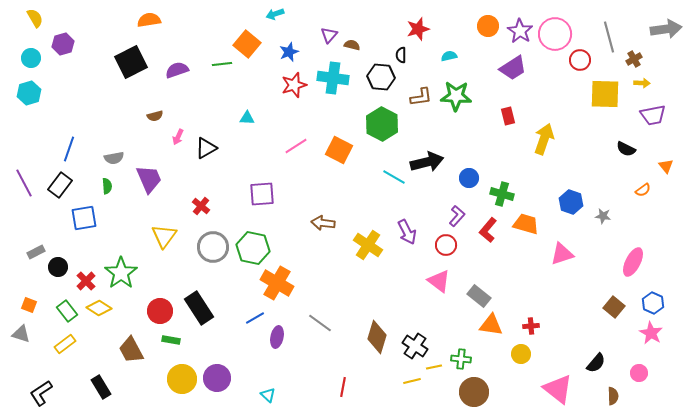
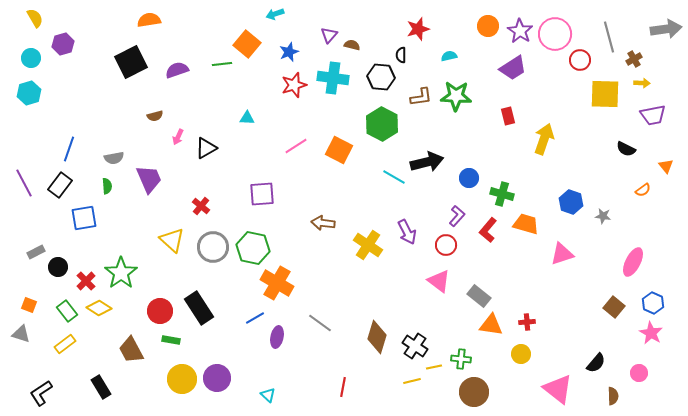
yellow triangle at (164, 236): moved 8 px right, 4 px down; rotated 24 degrees counterclockwise
red cross at (531, 326): moved 4 px left, 4 px up
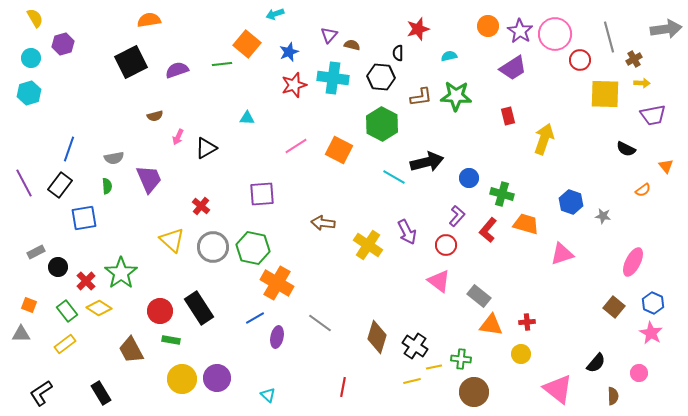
black semicircle at (401, 55): moved 3 px left, 2 px up
gray triangle at (21, 334): rotated 18 degrees counterclockwise
black rectangle at (101, 387): moved 6 px down
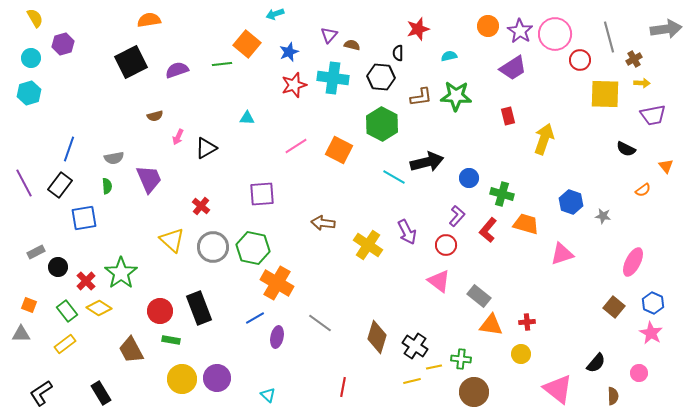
black rectangle at (199, 308): rotated 12 degrees clockwise
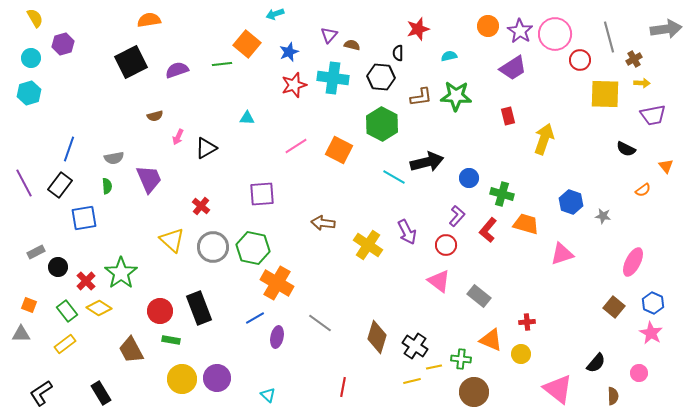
orange triangle at (491, 325): moved 15 px down; rotated 15 degrees clockwise
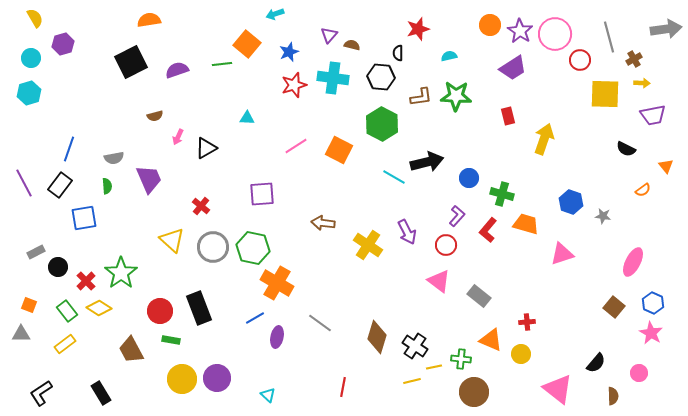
orange circle at (488, 26): moved 2 px right, 1 px up
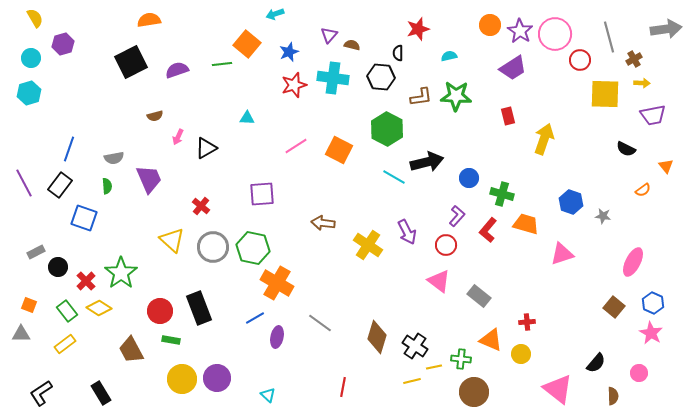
green hexagon at (382, 124): moved 5 px right, 5 px down
blue square at (84, 218): rotated 28 degrees clockwise
